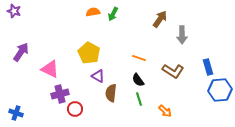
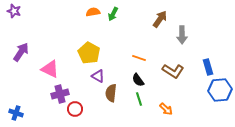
orange arrow: moved 1 px right, 2 px up
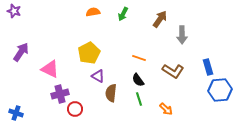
green arrow: moved 10 px right
yellow pentagon: rotated 15 degrees clockwise
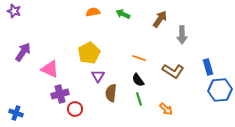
green arrow: rotated 88 degrees clockwise
purple arrow: moved 2 px right
purple triangle: rotated 32 degrees clockwise
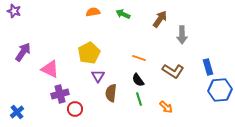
orange arrow: moved 2 px up
blue cross: moved 1 px right, 1 px up; rotated 32 degrees clockwise
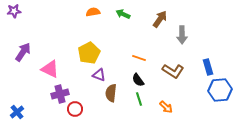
purple star: rotated 24 degrees counterclockwise
purple triangle: moved 1 px right, 1 px up; rotated 40 degrees counterclockwise
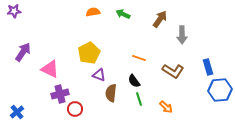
black semicircle: moved 4 px left, 1 px down
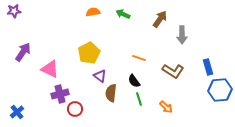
purple triangle: moved 1 px right, 1 px down; rotated 16 degrees clockwise
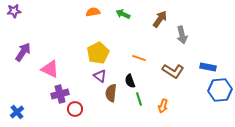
gray arrow: rotated 12 degrees counterclockwise
yellow pentagon: moved 9 px right
blue rectangle: rotated 63 degrees counterclockwise
black semicircle: moved 4 px left; rotated 16 degrees clockwise
orange arrow: moved 3 px left, 1 px up; rotated 64 degrees clockwise
